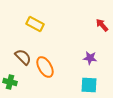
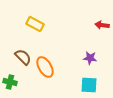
red arrow: rotated 40 degrees counterclockwise
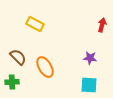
red arrow: rotated 96 degrees clockwise
brown semicircle: moved 5 px left
green cross: moved 2 px right; rotated 16 degrees counterclockwise
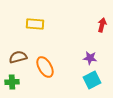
yellow rectangle: rotated 24 degrees counterclockwise
brown semicircle: rotated 60 degrees counterclockwise
cyan square: moved 3 px right, 5 px up; rotated 30 degrees counterclockwise
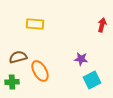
purple star: moved 9 px left, 1 px down
orange ellipse: moved 5 px left, 4 px down
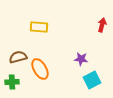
yellow rectangle: moved 4 px right, 3 px down
orange ellipse: moved 2 px up
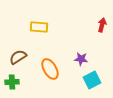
brown semicircle: rotated 18 degrees counterclockwise
orange ellipse: moved 10 px right
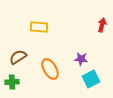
cyan square: moved 1 px left, 1 px up
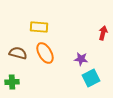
red arrow: moved 1 px right, 8 px down
brown semicircle: moved 4 px up; rotated 48 degrees clockwise
orange ellipse: moved 5 px left, 16 px up
cyan square: moved 1 px up
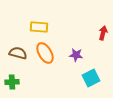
purple star: moved 5 px left, 4 px up
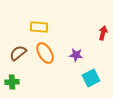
brown semicircle: rotated 54 degrees counterclockwise
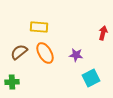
brown semicircle: moved 1 px right, 1 px up
